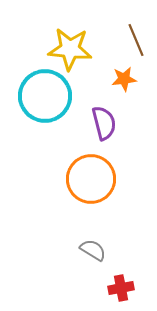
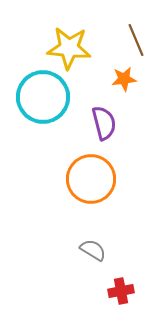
yellow star: moved 1 px left, 1 px up
cyan circle: moved 2 px left, 1 px down
red cross: moved 3 px down
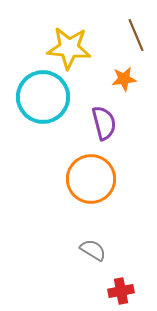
brown line: moved 5 px up
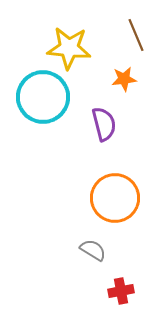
purple semicircle: moved 1 px down
orange circle: moved 24 px right, 19 px down
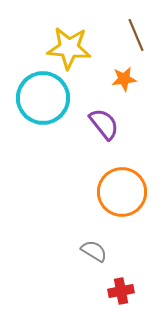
cyan circle: moved 1 px down
purple semicircle: rotated 24 degrees counterclockwise
orange circle: moved 7 px right, 6 px up
gray semicircle: moved 1 px right, 1 px down
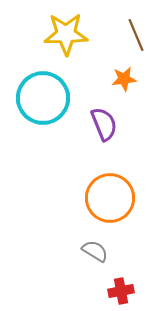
yellow star: moved 3 px left, 14 px up; rotated 6 degrees counterclockwise
purple semicircle: rotated 16 degrees clockwise
orange circle: moved 12 px left, 6 px down
gray semicircle: moved 1 px right
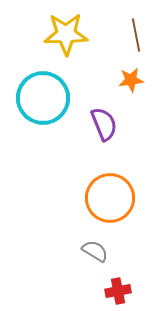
brown line: rotated 12 degrees clockwise
orange star: moved 7 px right, 1 px down
red cross: moved 3 px left
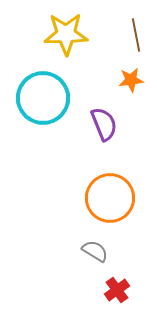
red cross: moved 1 px left, 1 px up; rotated 25 degrees counterclockwise
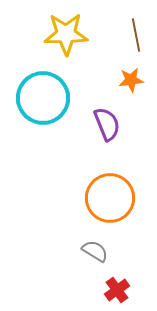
purple semicircle: moved 3 px right
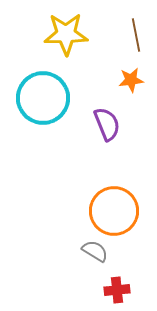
orange circle: moved 4 px right, 13 px down
red cross: rotated 30 degrees clockwise
